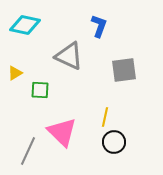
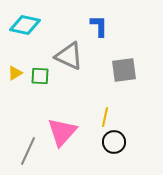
blue L-shape: rotated 20 degrees counterclockwise
green square: moved 14 px up
pink triangle: rotated 28 degrees clockwise
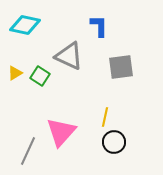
gray square: moved 3 px left, 3 px up
green square: rotated 30 degrees clockwise
pink triangle: moved 1 px left
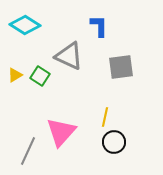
cyan diamond: rotated 20 degrees clockwise
yellow triangle: moved 2 px down
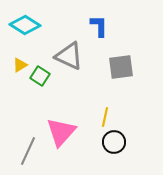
yellow triangle: moved 5 px right, 10 px up
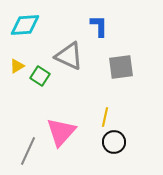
cyan diamond: rotated 36 degrees counterclockwise
yellow triangle: moved 3 px left, 1 px down
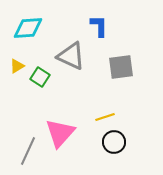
cyan diamond: moved 3 px right, 3 px down
gray triangle: moved 2 px right
green square: moved 1 px down
yellow line: rotated 60 degrees clockwise
pink triangle: moved 1 px left, 1 px down
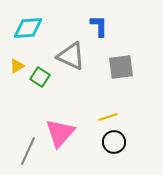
yellow line: moved 3 px right
